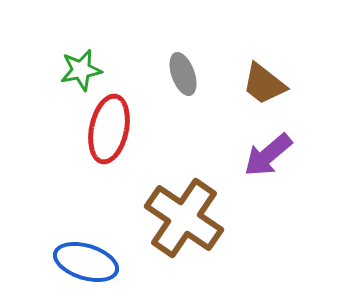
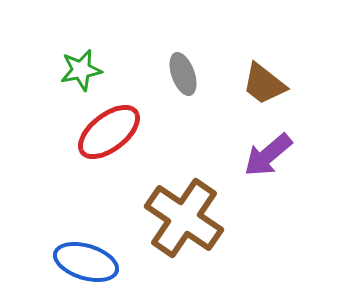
red ellipse: moved 3 px down; rotated 40 degrees clockwise
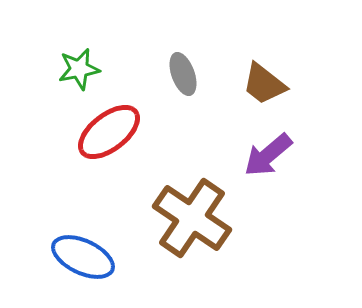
green star: moved 2 px left, 1 px up
brown cross: moved 8 px right
blue ellipse: moved 3 px left, 5 px up; rotated 8 degrees clockwise
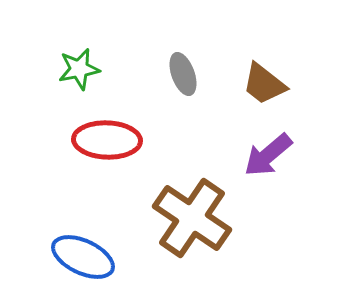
red ellipse: moved 2 px left, 8 px down; rotated 40 degrees clockwise
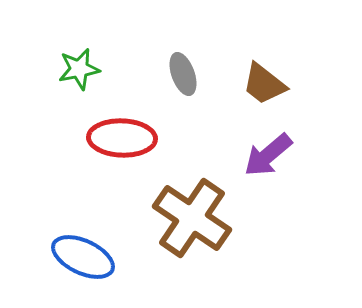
red ellipse: moved 15 px right, 2 px up
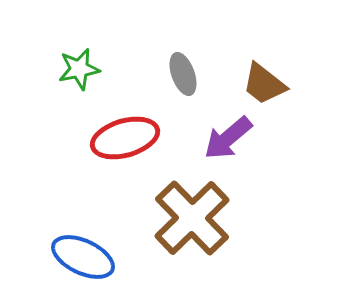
red ellipse: moved 3 px right; rotated 18 degrees counterclockwise
purple arrow: moved 40 px left, 17 px up
brown cross: rotated 12 degrees clockwise
